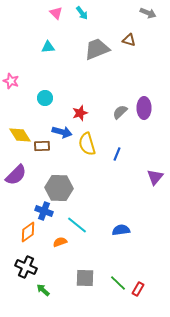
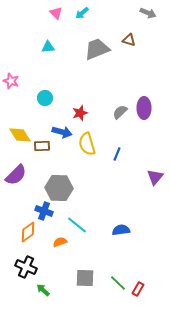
cyan arrow: rotated 88 degrees clockwise
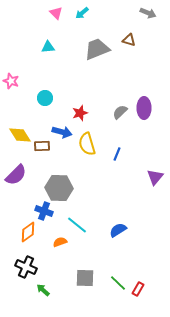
blue semicircle: moved 3 px left; rotated 24 degrees counterclockwise
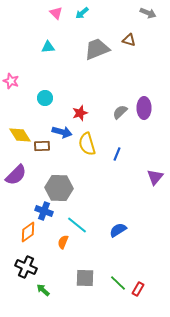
orange semicircle: moved 3 px right; rotated 48 degrees counterclockwise
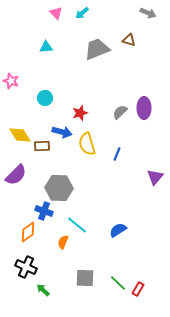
cyan triangle: moved 2 px left
